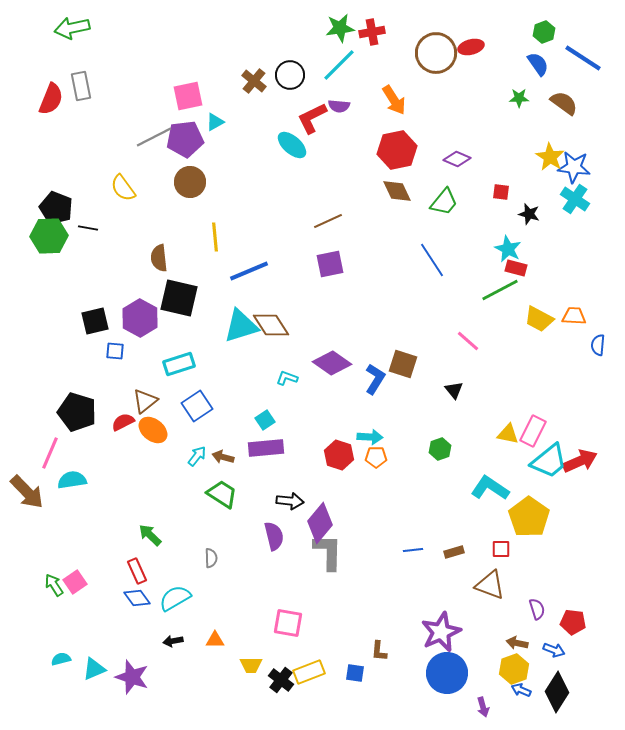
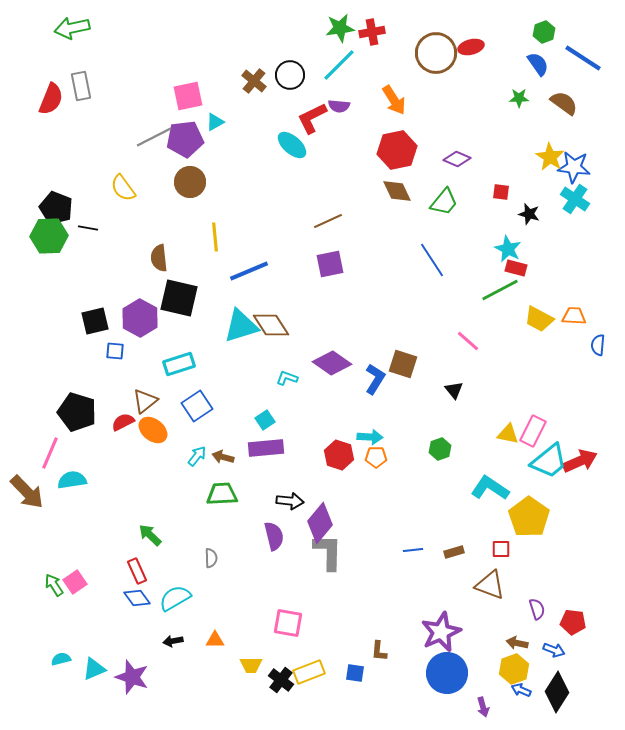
green trapezoid at (222, 494): rotated 36 degrees counterclockwise
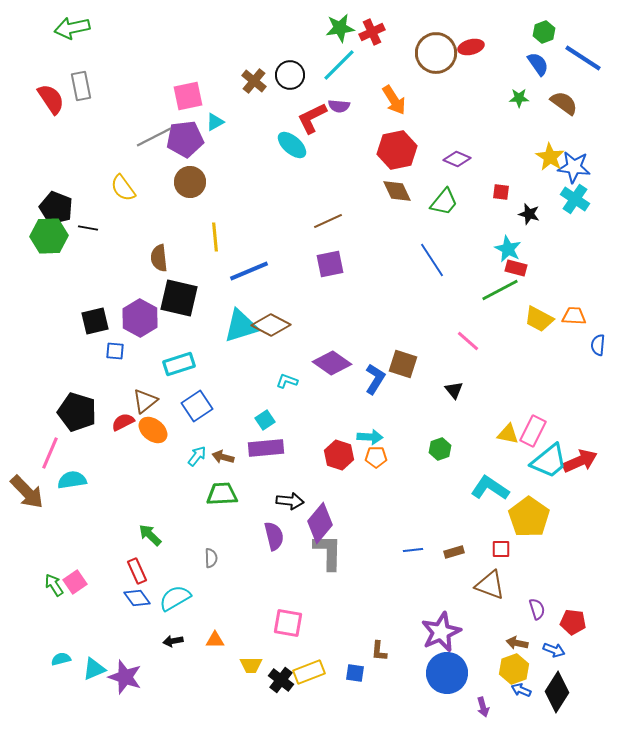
red cross at (372, 32): rotated 15 degrees counterclockwise
red semicircle at (51, 99): rotated 56 degrees counterclockwise
brown diamond at (271, 325): rotated 30 degrees counterclockwise
cyan L-shape at (287, 378): moved 3 px down
purple star at (132, 677): moved 7 px left
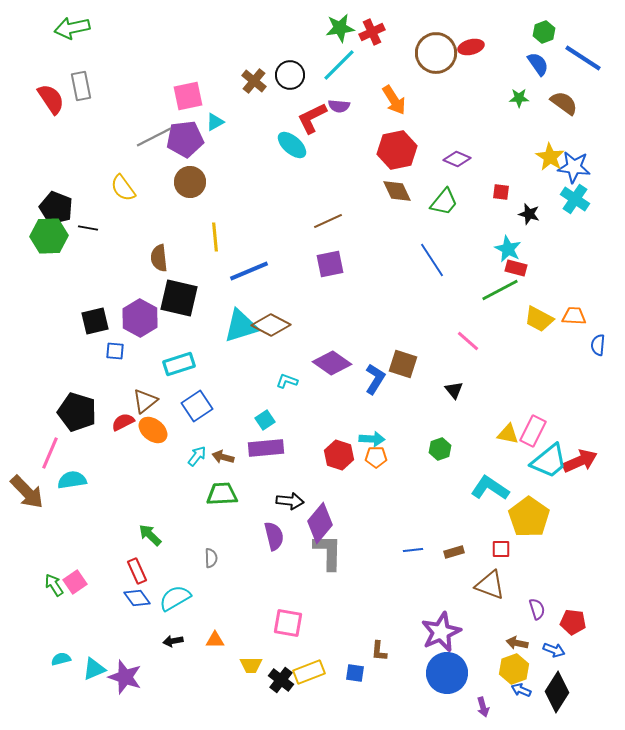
cyan arrow at (370, 437): moved 2 px right, 2 px down
